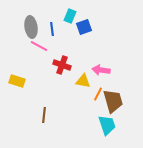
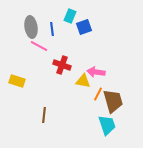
pink arrow: moved 5 px left, 2 px down
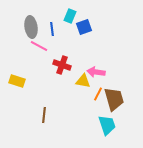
brown trapezoid: moved 1 px right, 2 px up
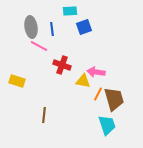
cyan rectangle: moved 5 px up; rotated 64 degrees clockwise
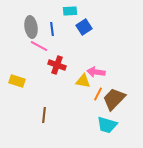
blue square: rotated 14 degrees counterclockwise
red cross: moved 5 px left
brown trapezoid: rotated 120 degrees counterclockwise
cyan trapezoid: rotated 125 degrees clockwise
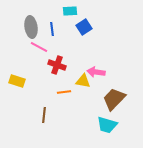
pink line: moved 1 px down
orange line: moved 34 px left, 2 px up; rotated 56 degrees clockwise
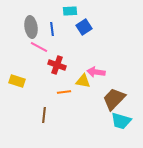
cyan trapezoid: moved 14 px right, 4 px up
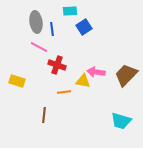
gray ellipse: moved 5 px right, 5 px up
brown trapezoid: moved 12 px right, 24 px up
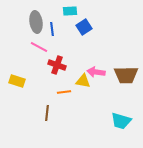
brown trapezoid: rotated 135 degrees counterclockwise
brown line: moved 3 px right, 2 px up
